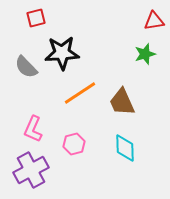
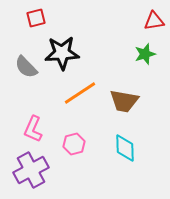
brown trapezoid: moved 2 px right, 1 px up; rotated 56 degrees counterclockwise
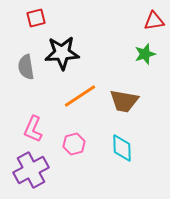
gray semicircle: rotated 35 degrees clockwise
orange line: moved 3 px down
cyan diamond: moved 3 px left
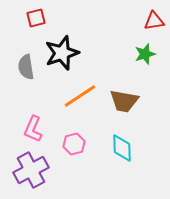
black star: rotated 16 degrees counterclockwise
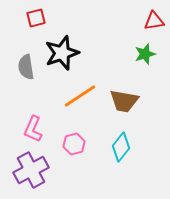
cyan diamond: moved 1 px left, 1 px up; rotated 40 degrees clockwise
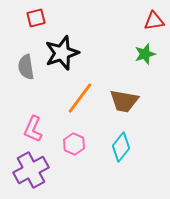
orange line: moved 2 px down; rotated 20 degrees counterclockwise
pink hexagon: rotated 20 degrees counterclockwise
